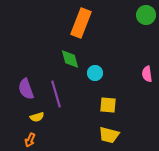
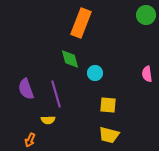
yellow semicircle: moved 11 px right, 3 px down; rotated 16 degrees clockwise
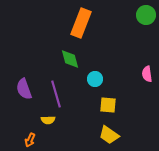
cyan circle: moved 6 px down
purple semicircle: moved 2 px left
yellow trapezoid: rotated 20 degrees clockwise
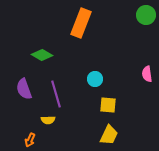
green diamond: moved 28 px left, 4 px up; rotated 45 degrees counterclockwise
yellow trapezoid: rotated 100 degrees counterclockwise
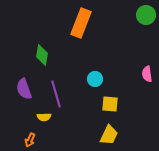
green diamond: rotated 70 degrees clockwise
yellow square: moved 2 px right, 1 px up
yellow semicircle: moved 4 px left, 3 px up
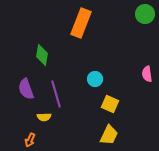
green circle: moved 1 px left, 1 px up
purple semicircle: moved 2 px right
yellow square: rotated 18 degrees clockwise
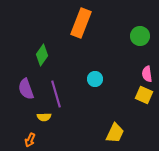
green circle: moved 5 px left, 22 px down
green diamond: rotated 25 degrees clockwise
yellow square: moved 34 px right, 9 px up
yellow trapezoid: moved 6 px right, 2 px up
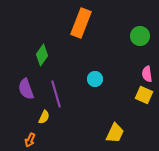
yellow semicircle: rotated 64 degrees counterclockwise
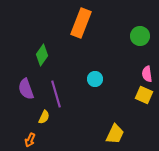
yellow trapezoid: moved 1 px down
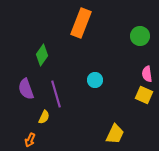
cyan circle: moved 1 px down
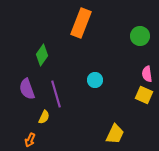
purple semicircle: moved 1 px right
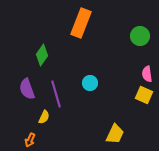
cyan circle: moved 5 px left, 3 px down
